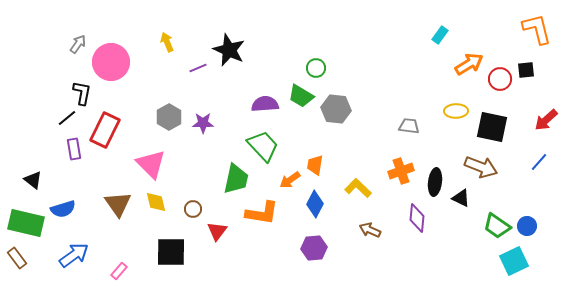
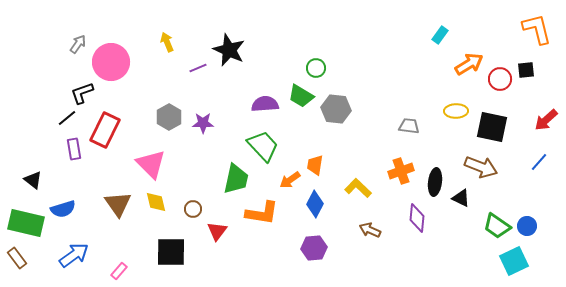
black L-shape at (82, 93): rotated 120 degrees counterclockwise
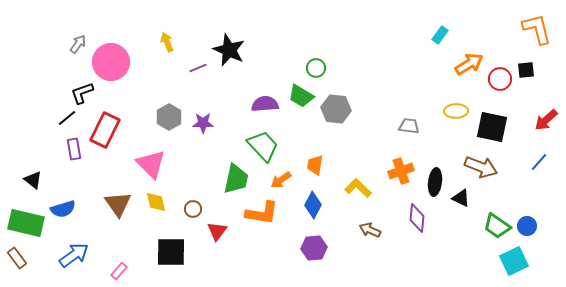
orange arrow at (290, 180): moved 9 px left
blue diamond at (315, 204): moved 2 px left, 1 px down
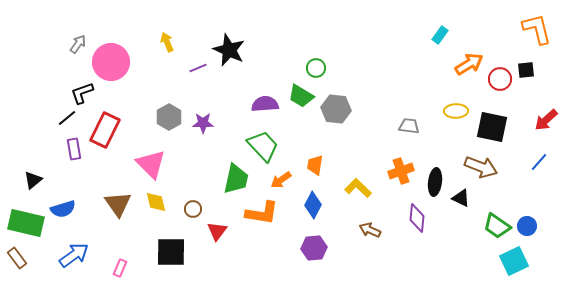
black triangle at (33, 180): rotated 42 degrees clockwise
pink rectangle at (119, 271): moved 1 px right, 3 px up; rotated 18 degrees counterclockwise
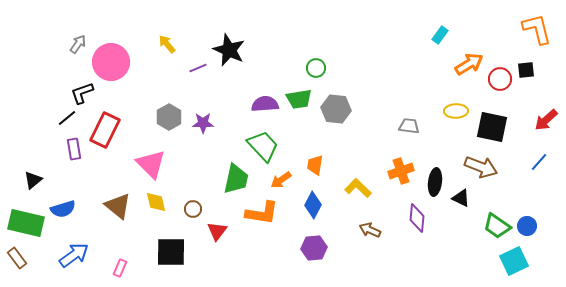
yellow arrow at (167, 42): moved 2 px down; rotated 18 degrees counterclockwise
green trapezoid at (301, 96): moved 2 px left, 3 px down; rotated 40 degrees counterclockwise
brown triangle at (118, 204): moved 2 px down; rotated 16 degrees counterclockwise
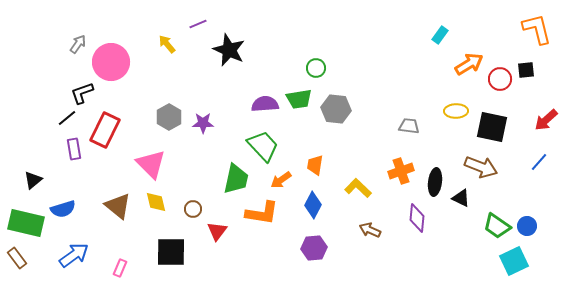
purple line at (198, 68): moved 44 px up
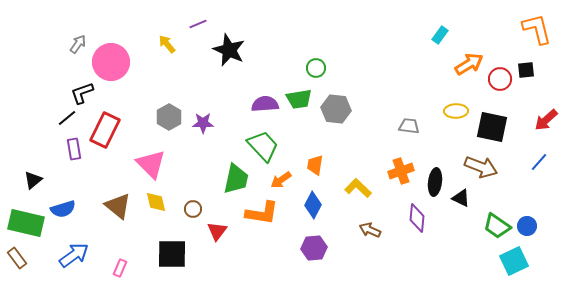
black square at (171, 252): moved 1 px right, 2 px down
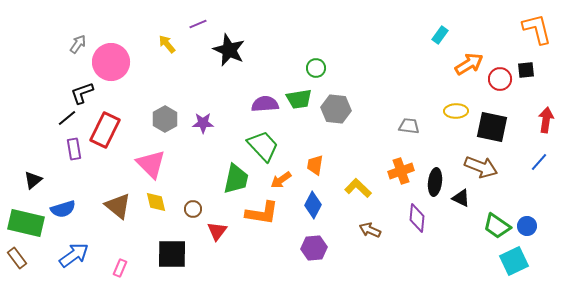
gray hexagon at (169, 117): moved 4 px left, 2 px down
red arrow at (546, 120): rotated 140 degrees clockwise
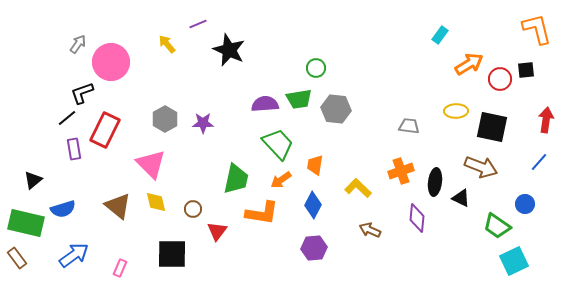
green trapezoid at (263, 146): moved 15 px right, 2 px up
blue circle at (527, 226): moved 2 px left, 22 px up
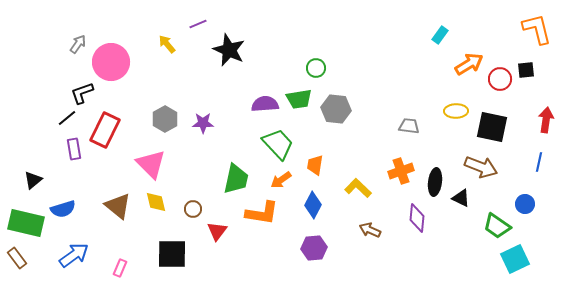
blue line at (539, 162): rotated 30 degrees counterclockwise
cyan square at (514, 261): moved 1 px right, 2 px up
